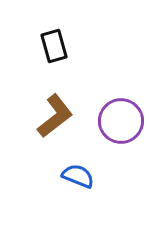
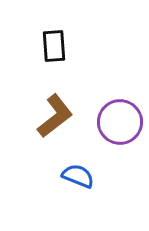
black rectangle: rotated 12 degrees clockwise
purple circle: moved 1 px left, 1 px down
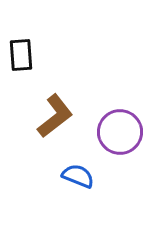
black rectangle: moved 33 px left, 9 px down
purple circle: moved 10 px down
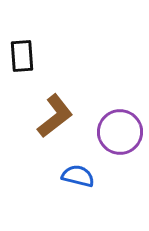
black rectangle: moved 1 px right, 1 px down
blue semicircle: rotated 8 degrees counterclockwise
